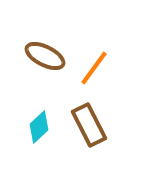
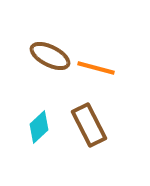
brown ellipse: moved 5 px right
orange line: moved 2 px right; rotated 69 degrees clockwise
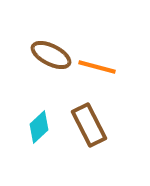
brown ellipse: moved 1 px right, 1 px up
orange line: moved 1 px right, 1 px up
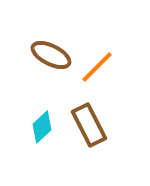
orange line: rotated 60 degrees counterclockwise
cyan diamond: moved 3 px right
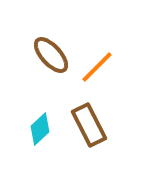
brown ellipse: rotated 21 degrees clockwise
cyan diamond: moved 2 px left, 2 px down
